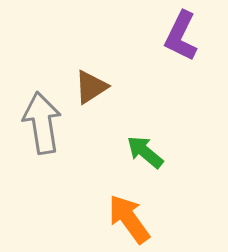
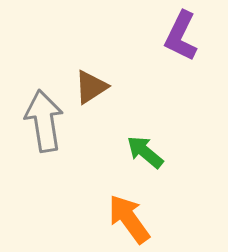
gray arrow: moved 2 px right, 2 px up
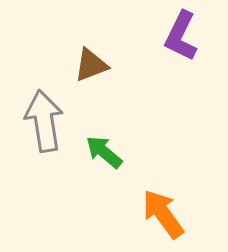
brown triangle: moved 22 px up; rotated 12 degrees clockwise
green arrow: moved 41 px left
orange arrow: moved 34 px right, 5 px up
